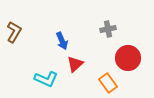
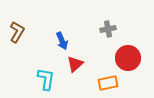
brown L-shape: moved 3 px right
cyan L-shape: rotated 105 degrees counterclockwise
orange rectangle: rotated 66 degrees counterclockwise
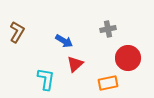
blue arrow: moved 2 px right; rotated 36 degrees counterclockwise
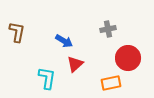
brown L-shape: rotated 20 degrees counterclockwise
cyan L-shape: moved 1 px right, 1 px up
orange rectangle: moved 3 px right
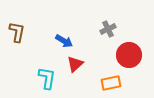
gray cross: rotated 14 degrees counterclockwise
red circle: moved 1 px right, 3 px up
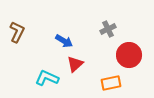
brown L-shape: rotated 15 degrees clockwise
cyan L-shape: rotated 75 degrees counterclockwise
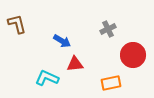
brown L-shape: moved 8 px up; rotated 40 degrees counterclockwise
blue arrow: moved 2 px left
red circle: moved 4 px right
red triangle: rotated 36 degrees clockwise
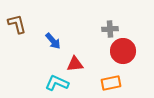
gray cross: moved 2 px right; rotated 21 degrees clockwise
blue arrow: moved 9 px left; rotated 18 degrees clockwise
red circle: moved 10 px left, 4 px up
cyan L-shape: moved 10 px right, 5 px down
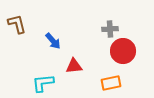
red triangle: moved 1 px left, 2 px down
cyan L-shape: moved 14 px left; rotated 30 degrees counterclockwise
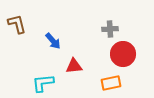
red circle: moved 3 px down
